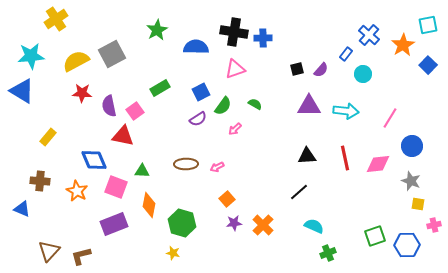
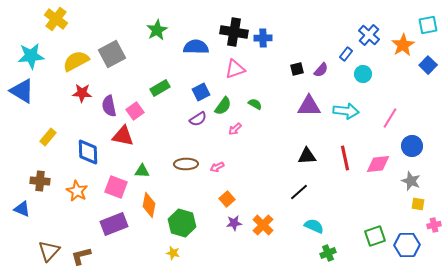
yellow cross at (56, 19): rotated 20 degrees counterclockwise
blue diamond at (94, 160): moved 6 px left, 8 px up; rotated 20 degrees clockwise
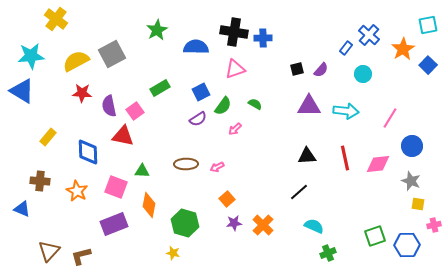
orange star at (403, 45): moved 4 px down
blue rectangle at (346, 54): moved 6 px up
green hexagon at (182, 223): moved 3 px right
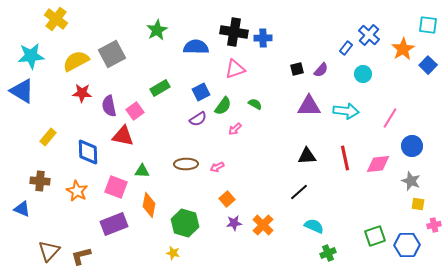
cyan square at (428, 25): rotated 18 degrees clockwise
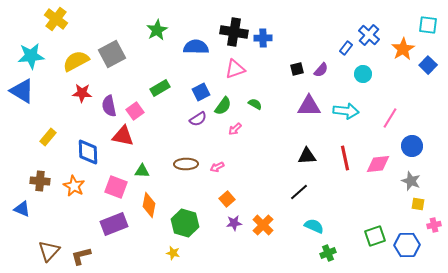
orange star at (77, 191): moved 3 px left, 5 px up
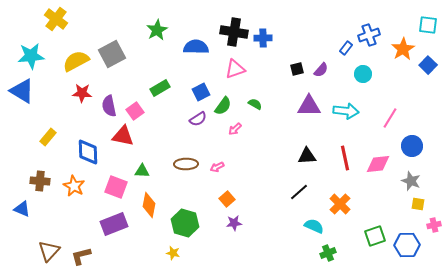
blue cross at (369, 35): rotated 30 degrees clockwise
orange cross at (263, 225): moved 77 px right, 21 px up
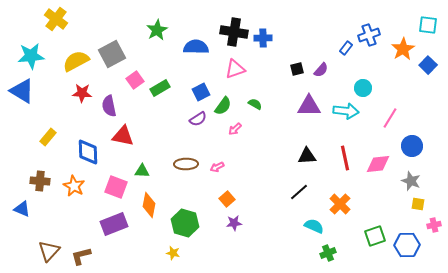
cyan circle at (363, 74): moved 14 px down
pink square at (135, 111): moved 31 px up
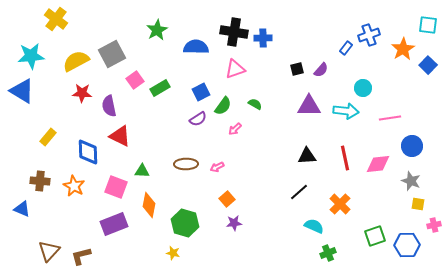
pink line at (390, 118): rotated 50 degrees clockwise
red triangle at (123, 136): moved 3 px left; rotated 15 degrees clockwise
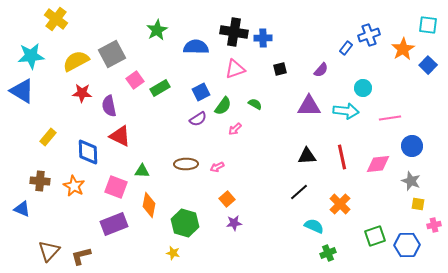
black square at (297, 69): moved 17 px left
red line at (345, 158): moved 3 px left, 1 px up
